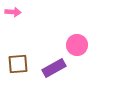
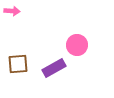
pink arrow: moved 1 px left, 1 px up
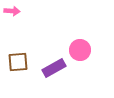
pink circle: moved 3 px right, 5 px down
brown square: moved 2 px up
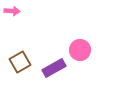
brown square: moved 2 px right; rotated 25 degrees counterclockwise
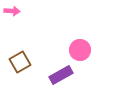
purple rectangle: moved 7 px right, 7 px down
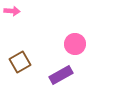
pink circle: moved 5 px left, 6 px up
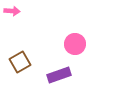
purple rectangle: moved 2 px left; rotated 10 degrees clockwise
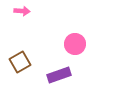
pink arrow: moved 10 px right
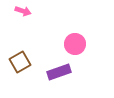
pink arrow: moved 1 px right; rotated 14 degrees clockwise
purple rectangle: moved 3 px up
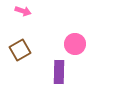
brown square: moved 12 px up
purple rectangle: rotated 70 degrees counterclockwise
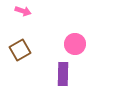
purple rectangle: moved 4 px right, 2 px down
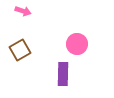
pink circle: moved 2 px right
